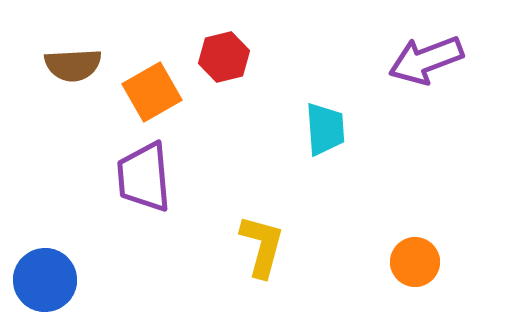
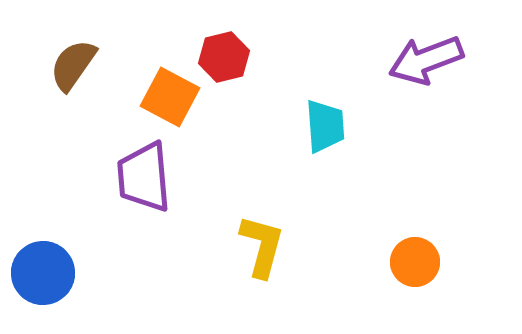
brown semicircle: rotated 128 degrees clockwise
orange square: moved 18 px right, 5 px down; rotated 32 degrees counterclockwise
cyan trapezoid: moved 3 px up
blue circle: moved 2 px left, 7 px up
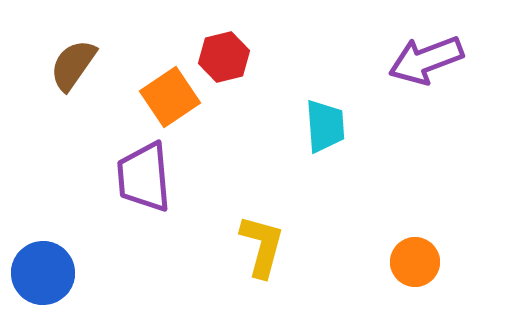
orange square: rotated 28 degrees clockwise
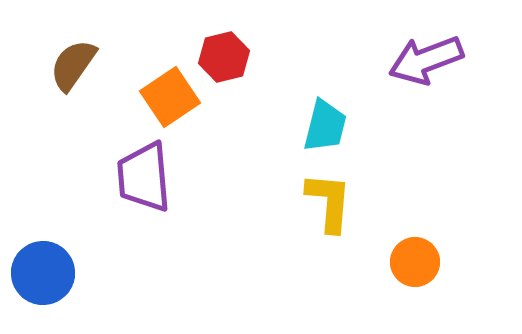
cyan trapezoid: rotated 18 degrees clockwise
yellow L-shape: moved 67 px right, 44 px up; rotated 10 degrees counterclockwise
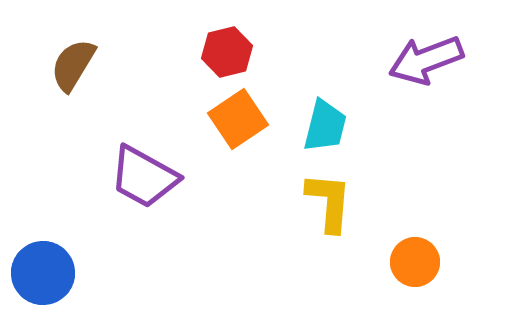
red hexagon: moved 3 px right, 5 px up
brown semicircle: rotated 4 degrees counterclockwise
orange square: moved 68 px right, 22 px down
purple trapezoid: rotated 56 degrees counterclockwise
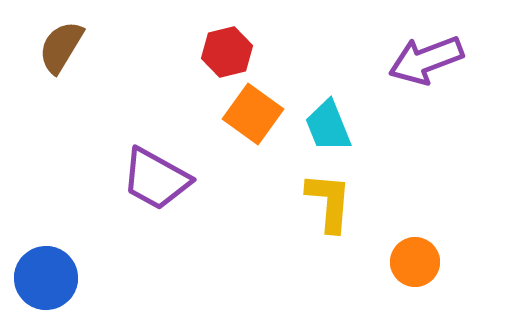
brown semicircle: moved 12 px left, 18 px up
orange square: moved 15 px right, 5 px up; rotated 20 degrees counterclockwise
cyan trapezoid: moved 3 px right; rotated 144 degrees clockwise
purple trapezoid: moved 12 px right, 2 px down
blue circle: moved 3 px right, 5 px down
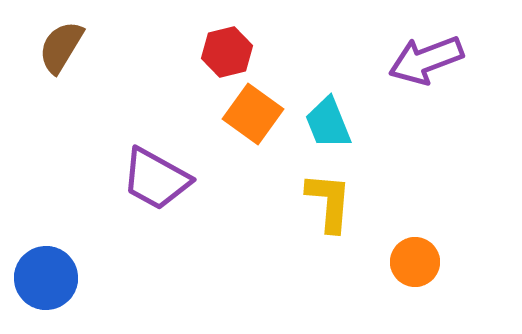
cyan trapezoid: moved 3 px up
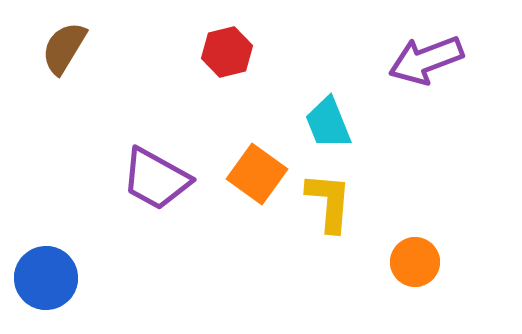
brown semicircle: moved 3 px right, 1 px down
orange square: moved 4 px right, 60 px down
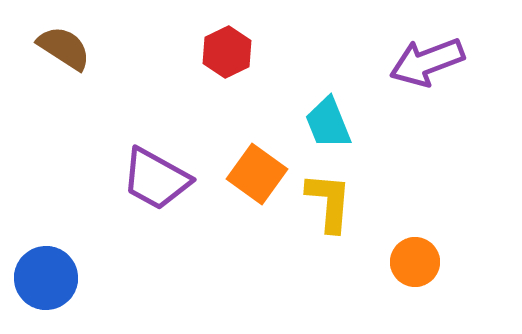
brown semicircle: rotated 92 degrees clockwise
red hexagon: rotated 12 degrees counterclockwise
purple arrow: moved 1 px right, 2 px down
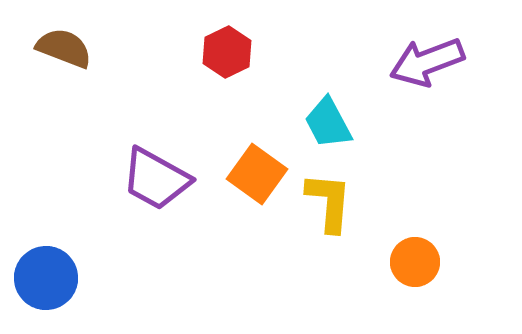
brown semicircle: rotated 12 degrees counterclockwise
cyan trapezoid: rotated 6 degrees counterclockwise
